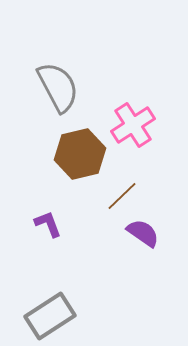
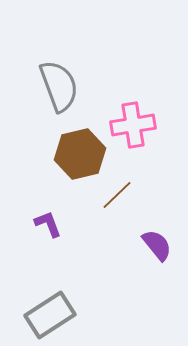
gray semicircle: moved 1 px right, 1 px up; rotated 8 degrees clockwise
pink cross: rotated 24 degrees clockwise
brown line: moved 5 px left, 1 px up
purple semicircle: moved 14 px right, 12 px down; rotated 16 degrees clockwise
gray rectangle: moved 1 px up
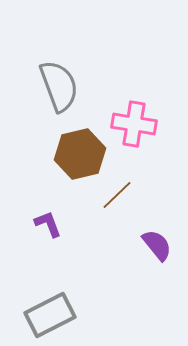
pink cross: moved 1 px right, 1 px up; rotated 18 degrees clockwise
gray rectangle: rotated 6 degrees clockwise
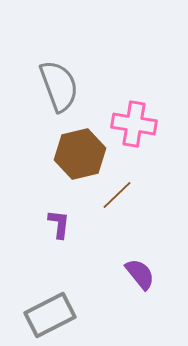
purple L-shape: moved 11 px right; rotated 28 degrees clockwise
purple semicircle: moved 17 px left, 29 px down
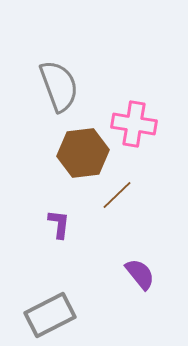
brown hexagon: moved 3 px right, 1 px up; rotated 6 degrees clockwise
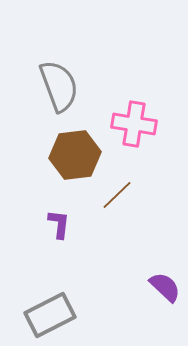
brown hexagon: moved 8 px left, 2 px down
purple semicircle: moved 25 px right, 13 px down; rotated 8 degrees counterclockwise
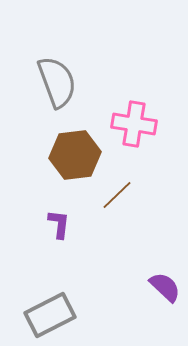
gray semicircle: moved 2 px left, 4 px up
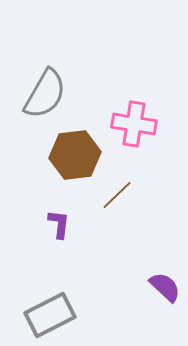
gray semicircle: moved 12 px left, 12 px down; rotated 50 degrees clockwise
